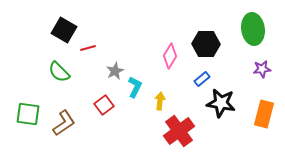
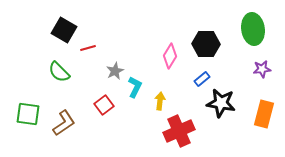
red cross: rotated 12 degrees clockwise
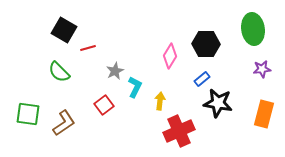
black star: moved 3 px left
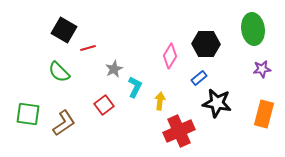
gray star: moved 1 px left, 2 px up
blue rectangle: moved 3 px left, 1 px up
black star: moved 1 px left
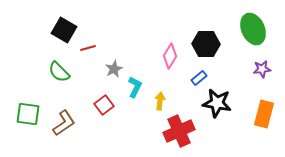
green ellipse: rotated 16 degrees counterclockwise
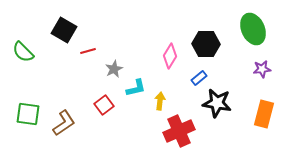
red line: moved 3 px down
green semicircle: moved 36 px left, 20 px up
cyan L-shape: moved 1 px right, 1 px down; rotated 50 degrees clockwise
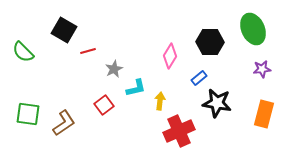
black hexagon: moved 4 px right, 2 px up
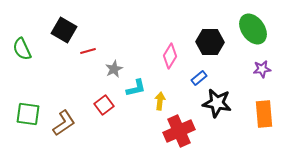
green ellipse: rotated 12 degrees counterclockwise
green semicircle: moved 1 px left, 3 px up; rotated 20 degrees clockwise
orange rectangle: rotated 20 degrees counterclockwise
